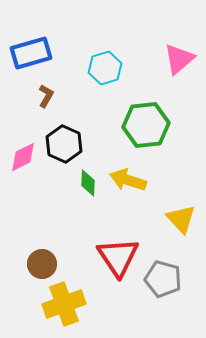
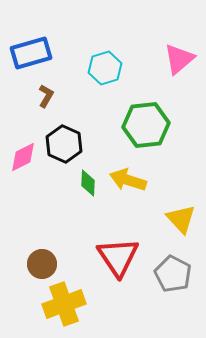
gray pentagon: moved 10 px right, 5 px up; rotated 12 degrees clockwise
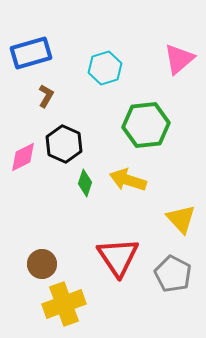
green diamond: moved 3 px left; rotated 16 degrees clockwise
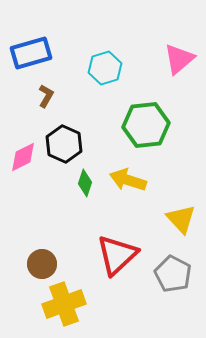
red triangle: moved 1 px left, 2 px up; rotated 21 degrees clockwise
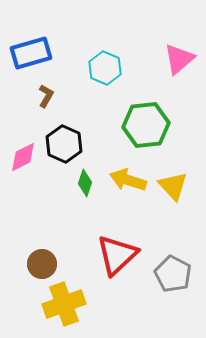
cyan hexagon: rotated 20 degrees counterclockwise
yellow triangle: moved 8 px left, 33 px up
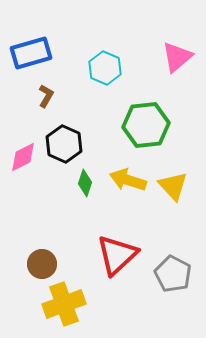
pink triangle: moved 2 px left, 2 px up
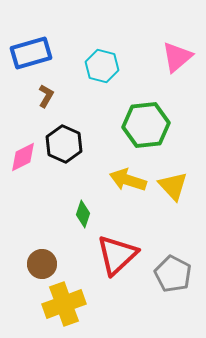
cyan hexagon: moved 3 px left, 2 px up; rotated 8 degrees counterclockwise
green diamond: moved 2 px left, 31 px down
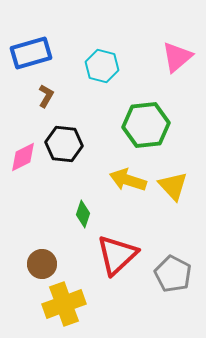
black hexagon: rotated 18 degrees counterclockwise
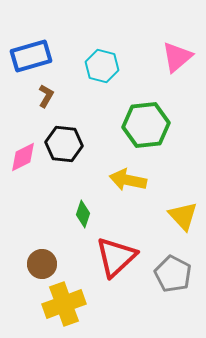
blue rectangle: moved 3 px down
yellow arrow: rotated 6 degrees counterclockwise
yellow triangle: moved 10 px right, 30 px down
red triangle: moved 1 px left, 2 px down
